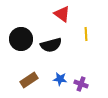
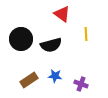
blue star: moved 5 px left, 3 px up
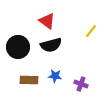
red triangle: moved 15 px left, 7 px down
yellow line: moved 5 px right, 3 px up; rotated 40 degrees clockwise
black circle: moved 3 px left, 8 px down
brown rectangle: rotated 36 degrees clockwise
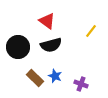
blue star: rotated 16 degrees clockwise
brown rectangle: moved 6 px right, 2 px up; rotated 42 degrees clockwise
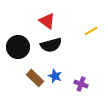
yellow line: rotated 24 degrees clockwise
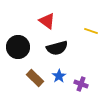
yellow line: rotated 48 degrees clockwise
black semicircle: moved 6 px right, 3 px down
blue star: moved 4 px right; rotated 16 degrees clockwise
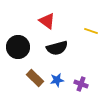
blue star: moved 2 px left, 4 px down; rotated 24 degrees clockwise
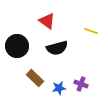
black circle: moved 1 px left, 1 px up
blue star: moved 2 px right, 8 px down
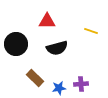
red triangle: rotated 36 degrees counterclockwise
black circle: moved 1 px left, 2 px up
purple cross: rotated 24 degrees counterclockwise
